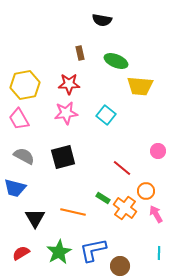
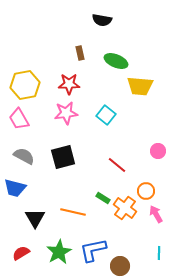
red line: moved 5 px left, 3 px up
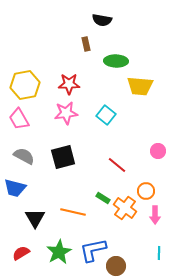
brown rectangle: moved 6 px right, 9 px up
green ellipse: rotated 20 degrees counterclockwise
pink arrow: moved 1 px left, 1 px down; rotated 150 degrees counterclockwise
brown circle: moved 4 px left
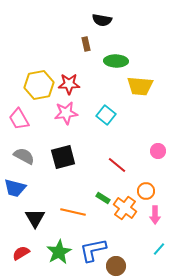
yellow hexagon: moved 14 px right
cyan line: moved 4 px up; rotated 40 degrees clockwise
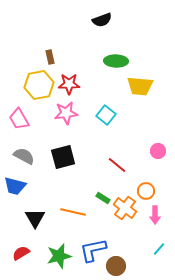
black semicircle: rotated 30 degrees counterclockwise
brown rectangle: moved 36 px left, 13 px down
blue trapezoid: moved 2 px up
green star: moved 4 px down; rotated 15 degrees clockwise
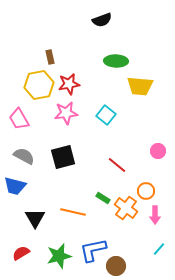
red star: rotated 10 degrees counterclockwise
orange cross: moved 1 px right
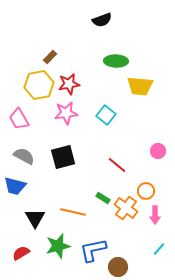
brown rectangle: rotated 56 degrees clockwise
green star: moved 1 px left, 10 px up
brown circle: moved 2 px right, 1 px down
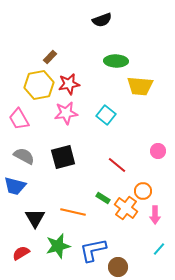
orange circle: moved 3 px left
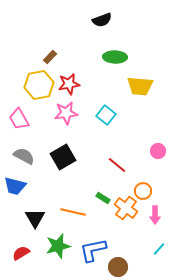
green ellipse: moved 1 px left, 4 px up
black square: rotated 15 degrees counterclockwise
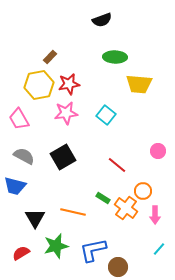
yellow trapezoid: moved 1 px left, 2 px up
green star: moved 2 px left
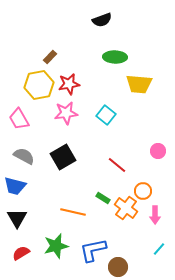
black triangle: moved 18 px left
